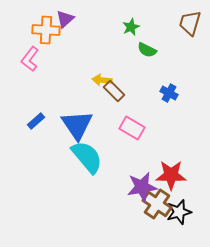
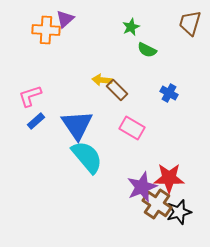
pink L-shape: moved 37 px down; rotated 35 degrees clockwise
brown rectangle: moved 3 px right, 1 px up
red star: moved 2 px left, 3 px down
purple star: rotated 12 degrees counterclockwise
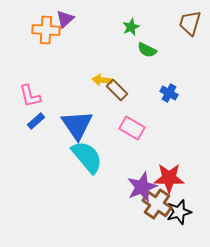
pink L-shape: rotated 85 degrees counterclockwise
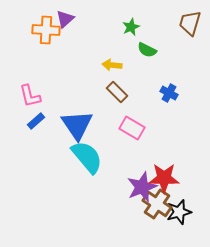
yellow arrow: moved 10 px right, 15 px up
brown rectangle: moved 2 px down
red star: moved 5 px left
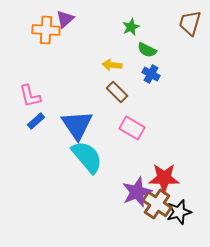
blue cross: moved 18 px left, 19 px up
purple star: moved 5 px left, 5 px down
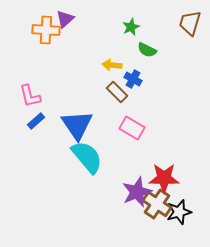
blue cross: moved 18 px left, 5 px down
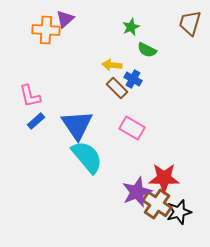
brown rectangle: moved 4 px up
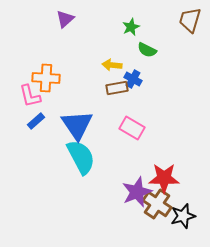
brown trapezoid: moved 3 px up
orange cross: moved 48 px down
brown rectangle: rotated 55 degrees counterclockwise
cyan semicircle: moved 6 px left; rotated 12 degrees clockwise
black star: moved 4 px right, 4 px down
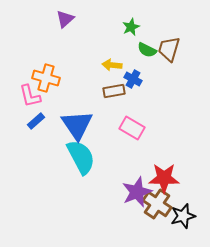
brown trapezoid: moved 21 px left, 29 px down
orange cross: rotated 12 degrees clockwise
brown rectangle: moved 3 px left, 3 px down
